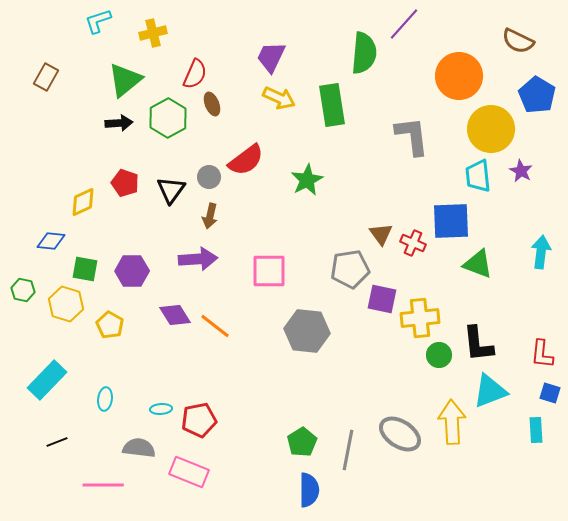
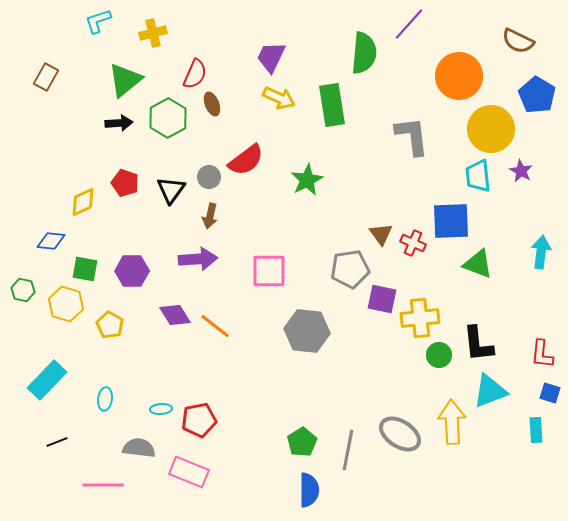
purple line at (404, 24): moved 5 px right
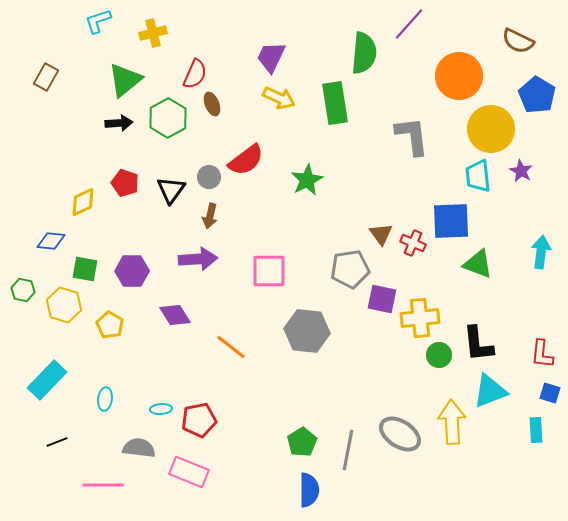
green rectangle at (332, 105): moved 3 px right, 2 px up
yellow hexagon at (66, 304): moved 2 px left, 1 px down
orange line at (215, 326): moved 16 px right, 21 px down
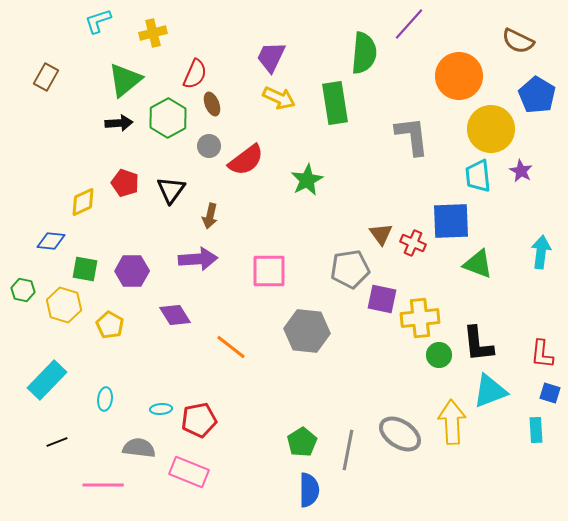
gray circle at (209, 177): moved 31 px up
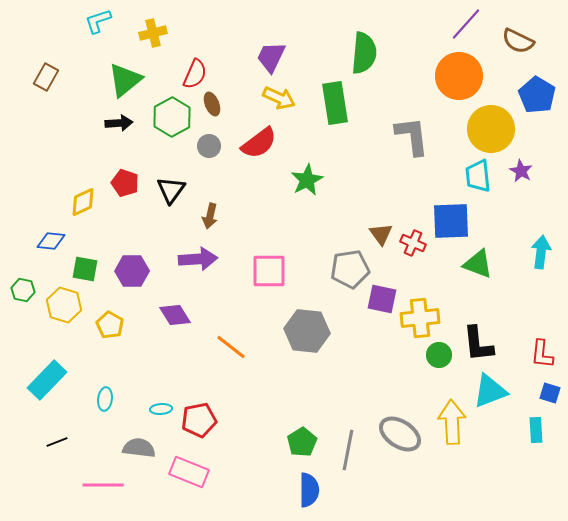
purple line at (409, 24): moved 57 px right
green hexagon at (168, 118): moved 4 px right, 1 px up
red semicircle at (246, 160): moved 13 px right, 17 px up
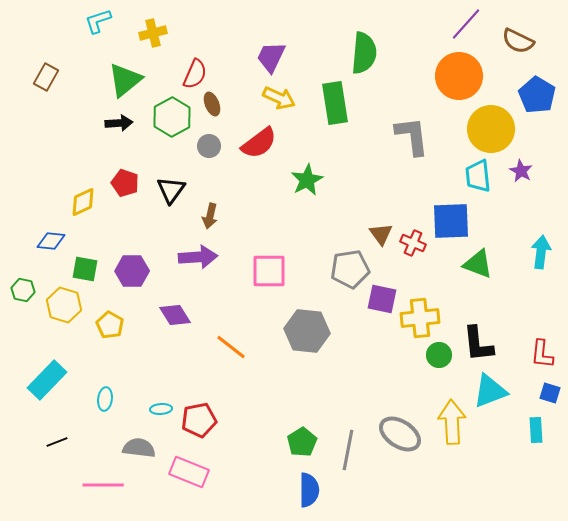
purple arrow at (198, 259): moved 2 px up
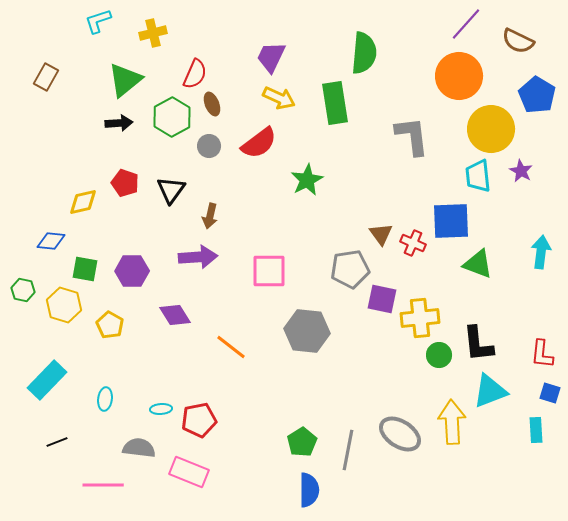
yellow diamond at (83, 202): rotated 12 degrees clockwise
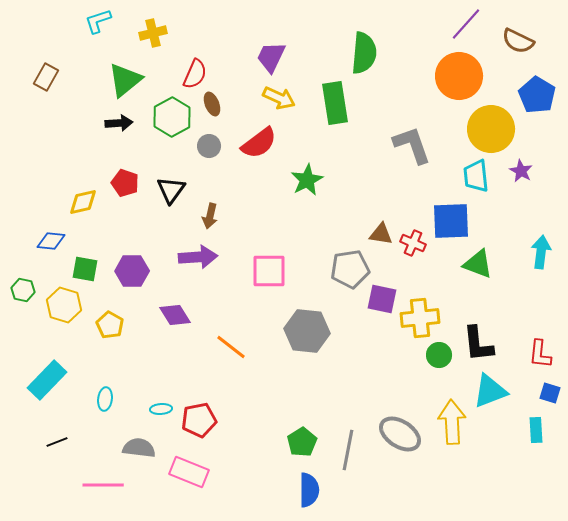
gray L-shape at (412, 136): moved 9 px down; rotated 12 degrees counterclockwise
cyan trapezoid at (478, 176): moved 2 px left
brown triangle at (381, 234): rotated 45 degrees counterclockwise
red L-shape at (542, 354): moved 2 px left
